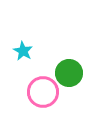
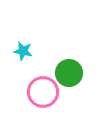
cyan star: rotated 18 degrees counterclockwise
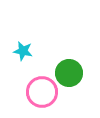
pink circle: moved 1 px left
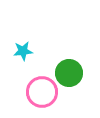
cyan star: rotated 18 degrees counterclockwise
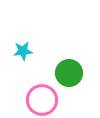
pink circle: moved 8 px down
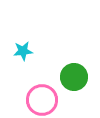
green circle: moved 5 px right, 4 px down
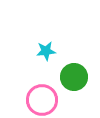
cyan star: moved 23 px right
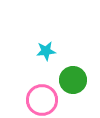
green circle: moved 1 px left, 3 px down
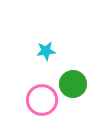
green circle: moved 4 px down
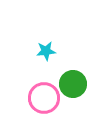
pink circle: moved 2 px right, 2 px up
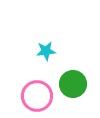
pink circle: moved 7 px left, 2 px up
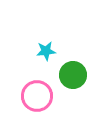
green circle: moved 9 px up
